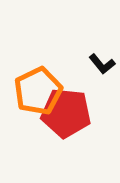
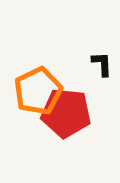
black L-shape: rotated 144 degrees counterclockwise
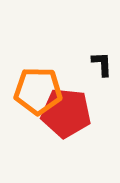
orange pentagon: rotated 27 degrees clockwise
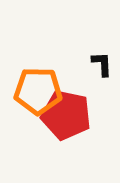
red pentagon: moved 2 px down; rotated 6 degrees clockwise
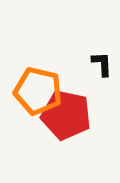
orange pentagon: rotated 12 degrees clockwise
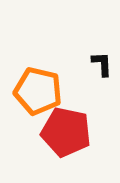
red pentagon: moved 17 px down
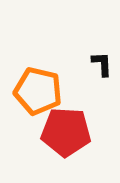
red pentagon: rotated 9 degrees counterclockwise
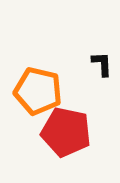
red pentagon: rotated 9 degrees clockwise
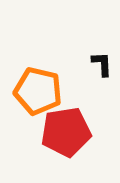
red pentagon: rotated 21 degrees counterclockwise
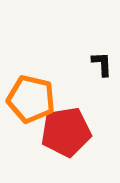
orange pentagon: moved 7 px left, 8 px down
